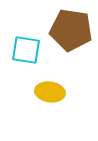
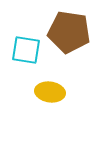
brown pentagon: moved 2 px left, 2 px down
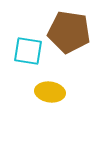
cyan square: moved 2 px right, 1 px down
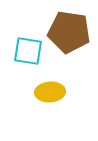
yellow ellipse: rotated 12 degrees counterclockwise
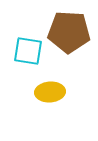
brown pentagon: rotated 6 degrees counterclockwise
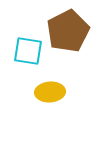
brown pentagon: moved 1 px left, 1 px up; rotated 30 degrees counterclockwise
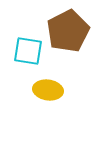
yellow ellipse: moved 2 px left, 2 px up; rotated 12 degrees clockwise
